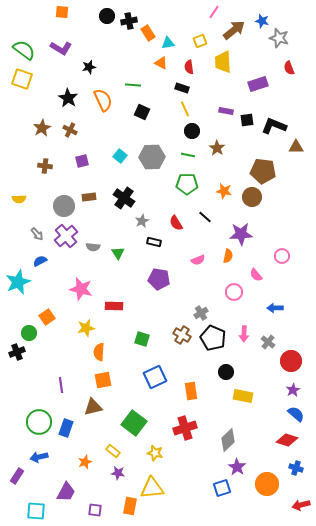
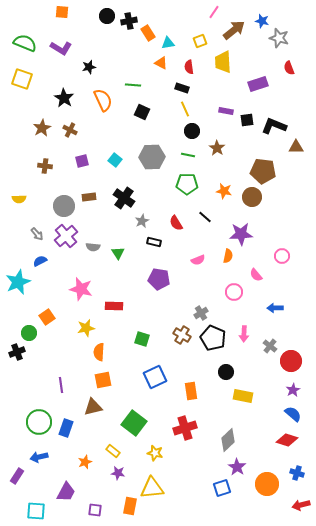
green semicircle at (24, 50): moved 1 px right, 7 px up; rotated 15 degrees counterclockwise
black star at (68, 98): moved 4 px left
cyan square at (120, 156): moved 5 px left, 4 px down
gray cross at (268, 342): moved 2 px right, 4 px down
blue semicircle at (296, 414): moved 3 px left
blue cross at (296, 468): moved 1 px right, 5 px down
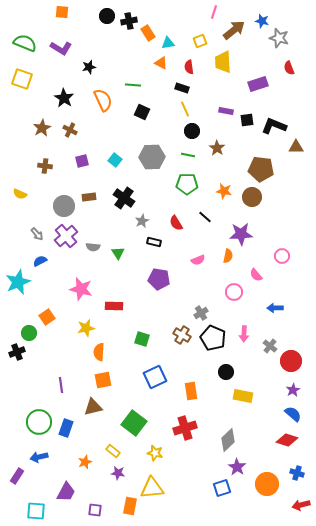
pink line at (214, 12): rotated 16 degrees counterclockwise
brown pentagon at (263, 171): moved 2 px left, 2 px up
yellow semicircle at (19, 199): moved 1 px right, 5 px up; rotated 24 degrees clockwise
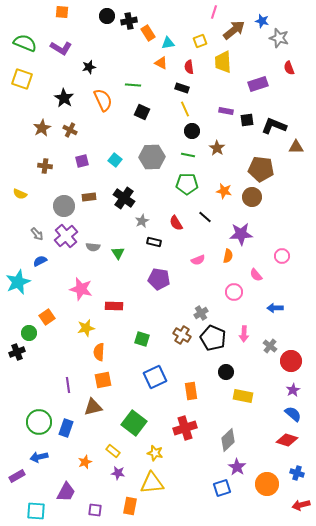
purple line at (61, 385): moved 7 px right
purple rectangle at (17, 476): rotated 28 degrees clockwise
yellow triangle at (152, 488): moved 5 px up
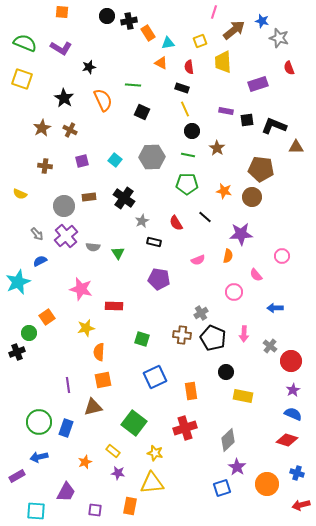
brown cross at (182, 335): rotated 24 degrees counterclockwise
blue semicircle at (293, 414): rotated 18 degrees counterclockwise
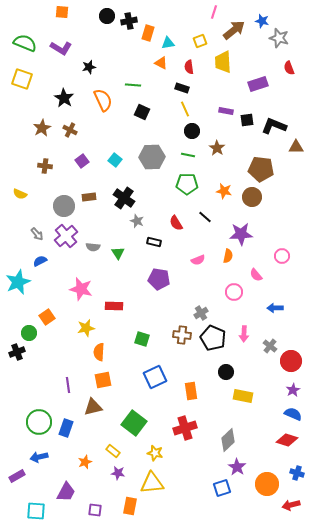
orange rectangle at (148, 33): rotated 49 degrees clockwise
purple square at (82, 161): rotated 24 degrees counterclockwise
gray star at (142, 221): moved 5 px left; rotated 24 degrees counterclockwise
red arrow at (301, 505): moved 10 px left
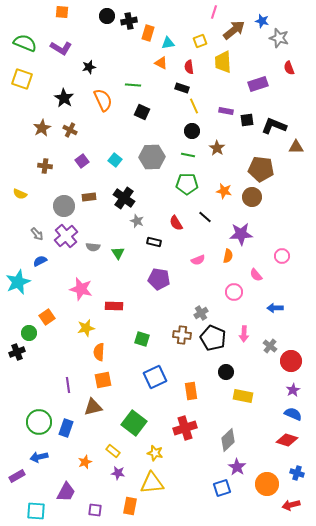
yellow line at (185, 109): moved 9 px right, 3 px up
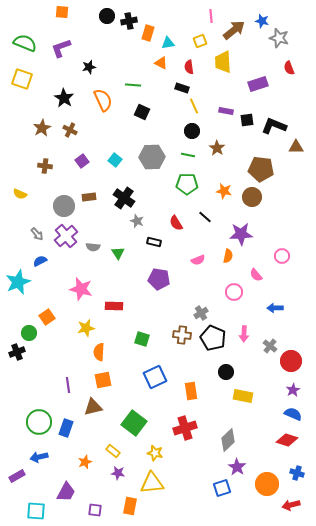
pink line at (214, 12): moved 3 px left, 4 px down; rotated 24 degrees counterclockwise
purple L-shape at (61, 48): rotated 130 degrees clockwise
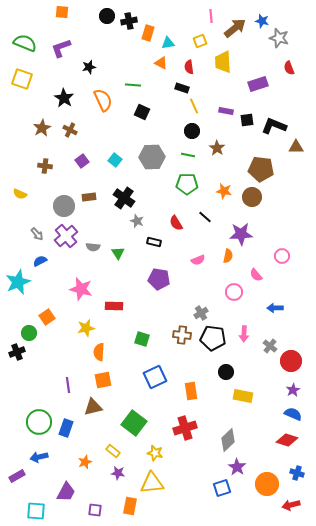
brown arrow at (234, 30): moved 1 px right, 2 px up
black pentagon at (213, 338): rotated 15 degrees counterclockwise
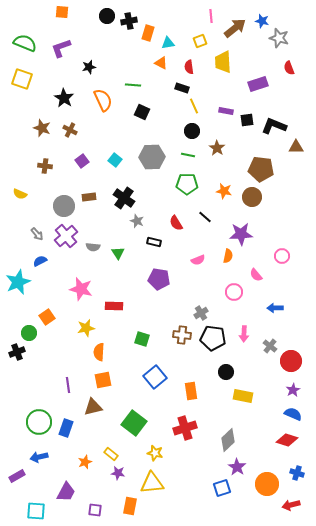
brown star at (42, 128): rotated 24 degrees counterclockwise
blue square at (155, 377): rotated 15 degrees counterclockwise
yellow rectangle at (113, 451): moved 2 px left, 3 px down
